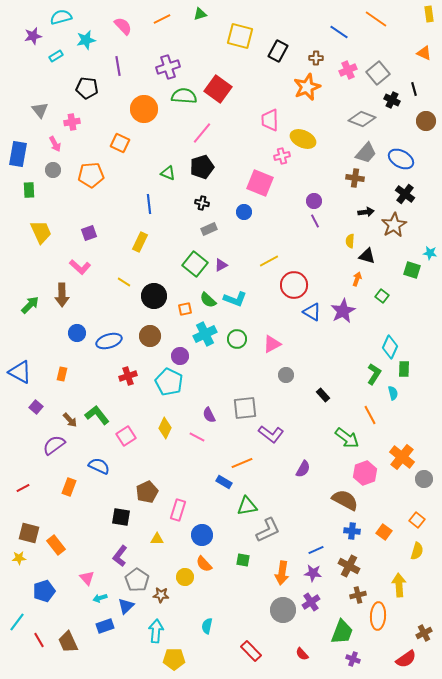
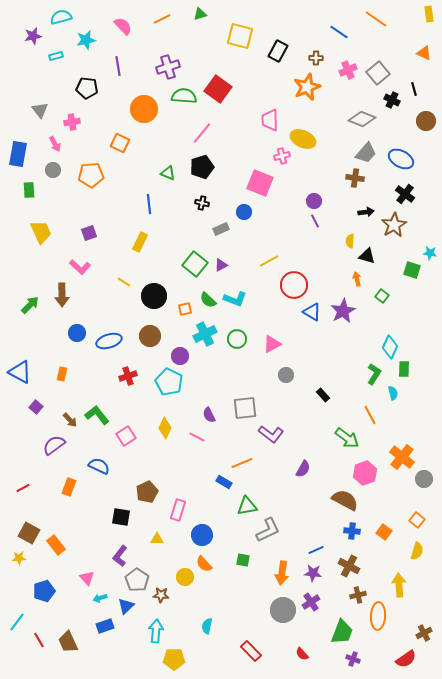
cyan rectangle at (56, 56): rotated 16 degrees clockwise
gray rectangle at (209, 229): moved 12 px right
orange arrow at (357, 279): rotated 32 degrees counterclockwise
brown square at (29, 533): rotated 15 degrees clockwise
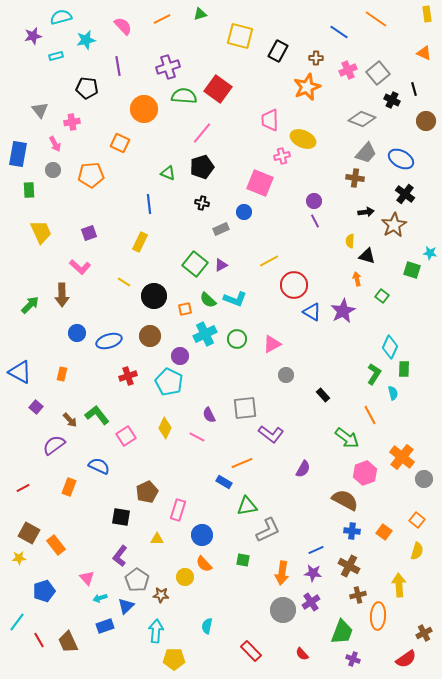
yellow rectangle at (429, 14): moved 2 px left
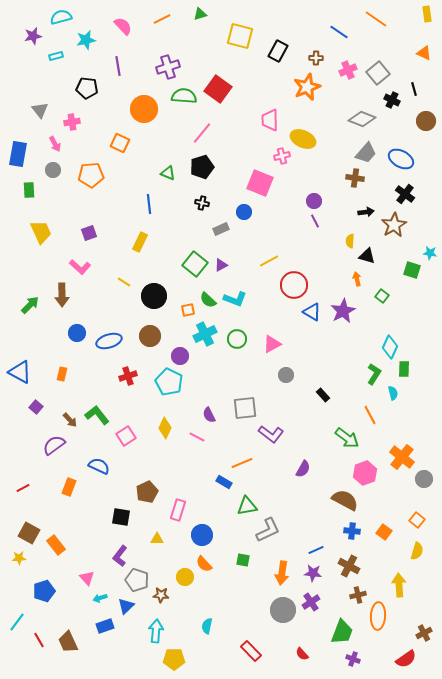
orange square at (185, 309): moved 3 px right, 1 px down
gray pentagon at (137, 580): rotated 15 degrees counterclockwise
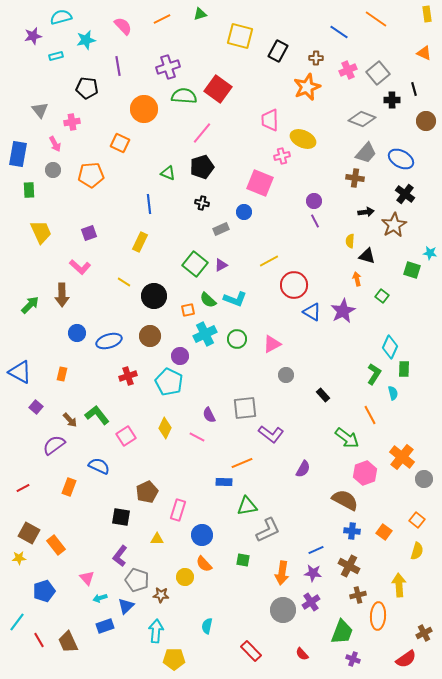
black cross at (392, 100): rotated 28 degrees counterclockwise
blue rectangle at (224, 482): rotated 28 degrees counterclockwise
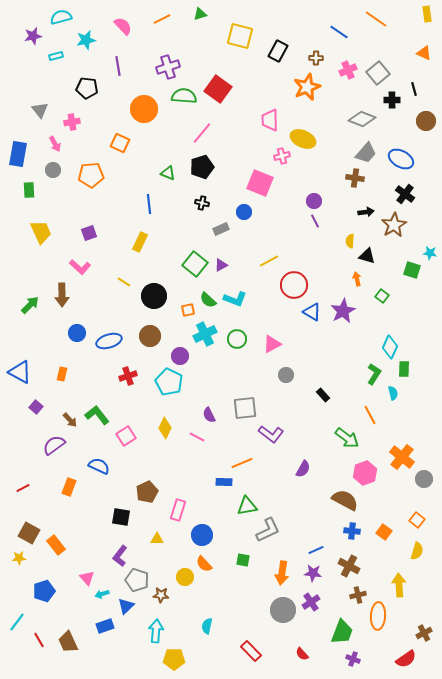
cyan arrow at (100, 598): moved 2 px right, 4 px up
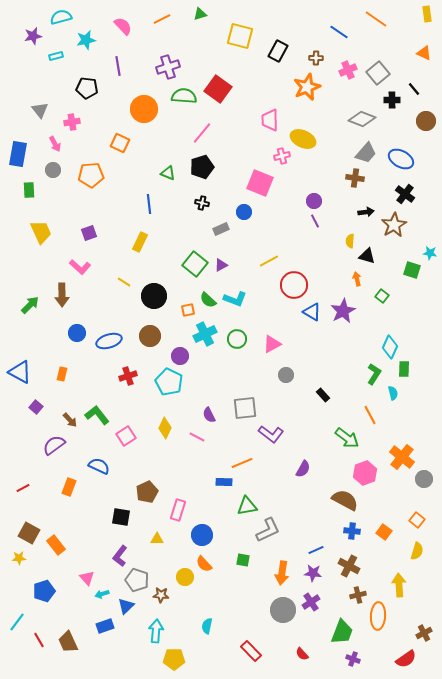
black line at (414, 89): rotated 24 degrees counterclockwise
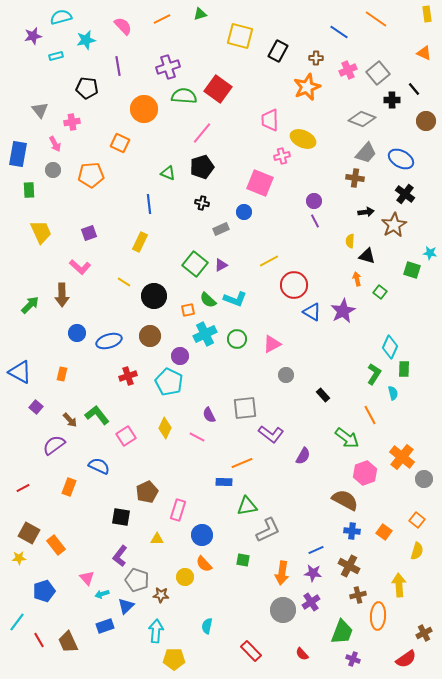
green square at (382, 296): moved 2 px left, 4 px up
purple semicircle at (303, 469): moved 13 px up
